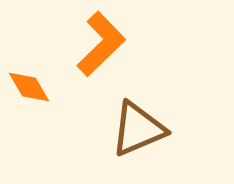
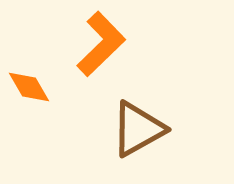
brown triangle: rotated 6 degrees counterclockwise
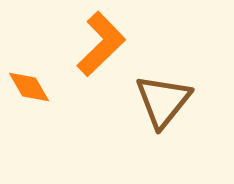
brown triangle: moved 25 px right, 28 px up; rotated 22 degrees counterclockwise
